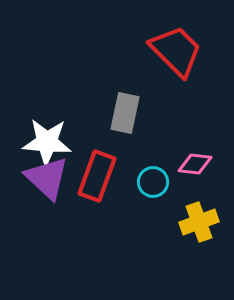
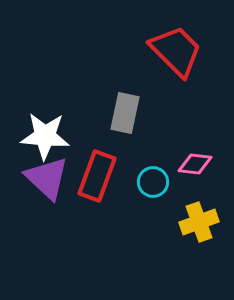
white star: moved 2 px left, 6 px up
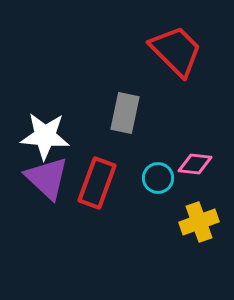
red rectangle: moved 7 px down
cyan circle: moved 5 px right, 4 px up
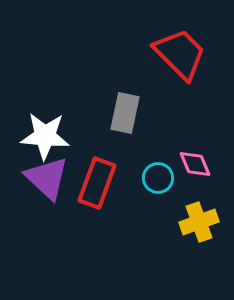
red trapezoid: moved 4 px right, 3 px down
pink diamond: rotated 60 degrees clockwise
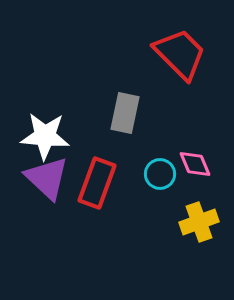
cyan circle: moved 2 px right, 4 px up
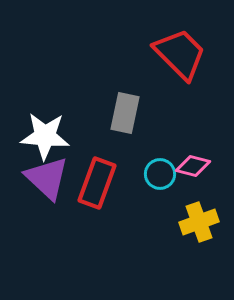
pink diamond: moved 2 px left, 2 px down; rotated 52 degrees counterclockwise
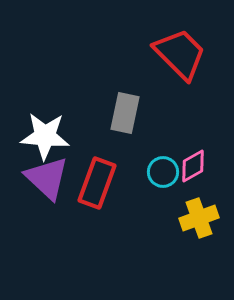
pink diamond: rotated 44 degrees counterclockwise
cyan circle: moved 3 px right, 2 px up
yellow cross: moved 4 px up
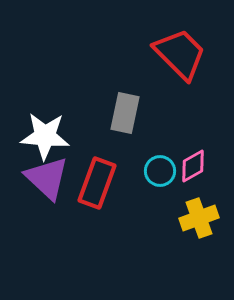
cyan circle: moved 3 px left, 1 px up
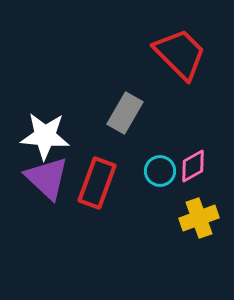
gray rectangle: rotated 18 degrees clockwise
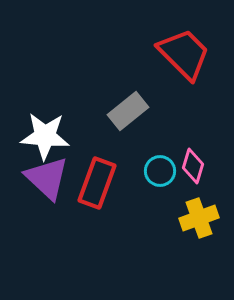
red trapezoid: moved 4 px right
gray rectangle: moved 3 px right, 2 px up; rotated 21 degrees clockwise
pink diamond: rotated 44 degrees counterclockwise
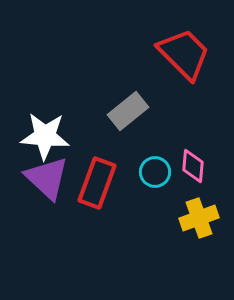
pink diamond: rotated 12 degrees counterclockwise
cyan circle: moved 5 px left, 1 px down
